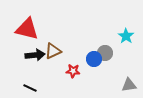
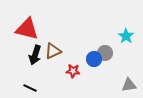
black arrow: rotated 114 degrees clockwise
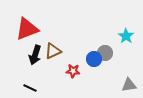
red triangle: rotated 35 degrees counterclockwise
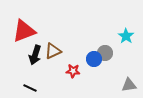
red triangle: moved 3 px left, 2 px down
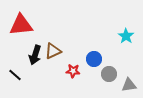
red triangle: moved 3 px left, 6 px up; rotated 15 degrees clockwise
gray circle: moved 4 px right, 21 px down
black line: moved 15 px left, 13 px up; rotated 16 degrees clockwise
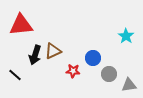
blue circle: moved 1 px left, 1 px up
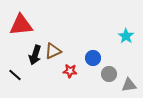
red star: moved 3 px left
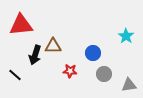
brown triangle: moved 5 px up; rotated 24 degrees clockwise
blue circle: moved 5 px up
gray circle: moved 5 px left
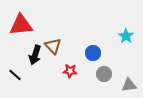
brown triangle: rotated 48 degrees clockwise
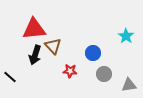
red triangle: moved 13 px right, 4 px down
black line: moved 5 px left, 2 px down
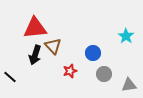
red triangle: moved 1 px right, 1 px up
red star: rotated 24 degrees counterclockwise
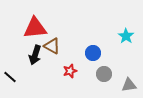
brown triangle: moved 1 px left; rotated 18 degrees counterclockwise
